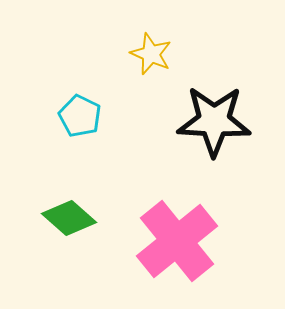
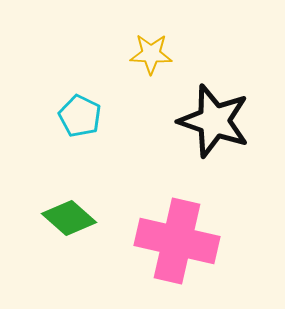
yellow star: rotated 21 degrees counterclockwise
black star: rotated 16 degrees clockwise
pink cross: rotated 38 degrees counterclockwise
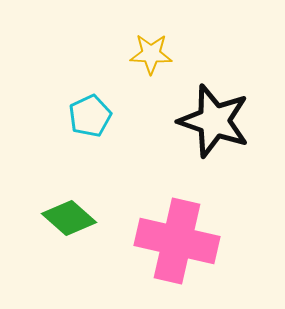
cyan pentagon: moved 10 px right; rotated 21 degrees clockwise
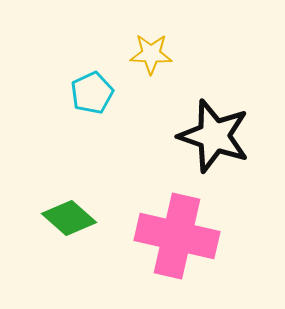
cyan pentagon: moved 2 px right, 23 px up
black star: moved 15 px down
pink cross: moved 5 px up
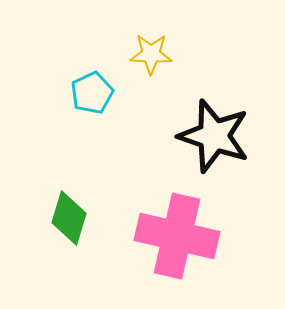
green diamond: rotated 66 degrees clockwise
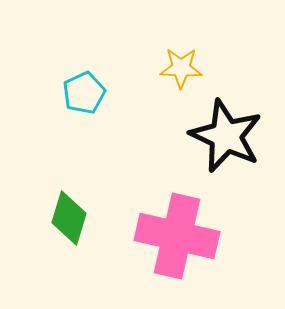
yellow star: moved 30 px right, 14 px down
cyan pentagon: moved 8 px left
black star: moved 12 px right; rotated 6 degrees clockwise
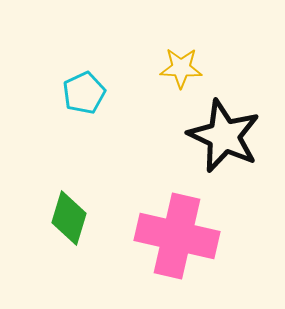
black star: moved 2 px left
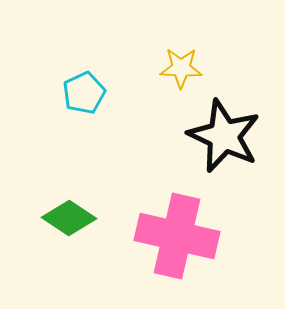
green diamond: rotated 74 degrees counterclockwise
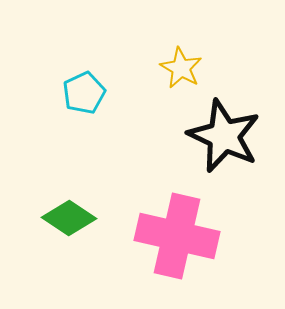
yellow star: rotated 27 degrees clockwise
